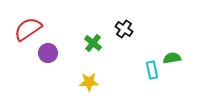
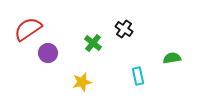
cyan rectangle: moved 14 px left, 6 px down
yellow star: moved 7 px left; rotated 12 degrees counterclockwise
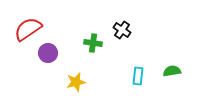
black cross: moved 2 px left, 1 px down
green cross: rotated 30 degrees counterclockwise
green semicircle: moved 13 px down
cyan rectangle: rotated 18 degrees clockwise
yellow star: moved 6 px left
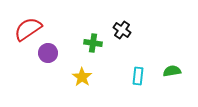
yellow star: moved 6 px right, 5 px up; rotated 24 degrees counterclockwise
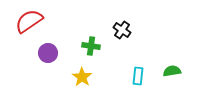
red semicircle: moved 1 px right, 8 px up
green cross: moved 2 px left, 3 px down
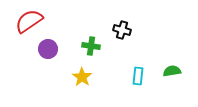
black cross: rotated 18 degrees counterclockwise
purple circle: moved 4 px up
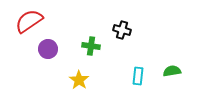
yellow star: moved 3 px left, 3 px down
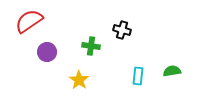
purple circle: moved 1 px left, 3 px down
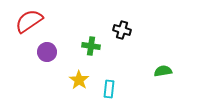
green semicircle: moved 9 px left
cyan rectangle: moved 29 px left, 13 px down
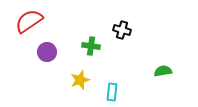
yellow star: moved 1 px right; rotated 18 degrees clockwise
cyan rectangle: moved 3 px right, 3 px down
